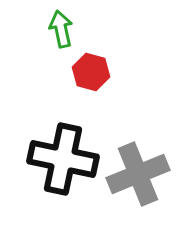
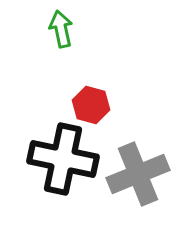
red hexagon: moved 33 px down
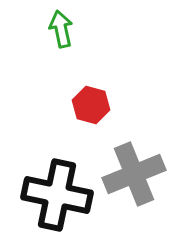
black cross: moved 6 px left, 36 px down
gray cross: moved 4 px left
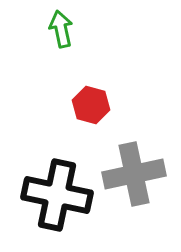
gray cross: rotated 10 degrees clockwise
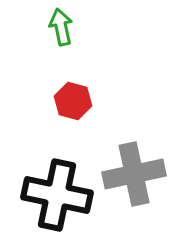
green arrow: moved 2 px up
red hexagon: moved 18 px left, 4 px up
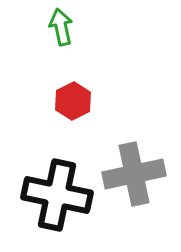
red hexagon: rotated 18 degrees clockwise
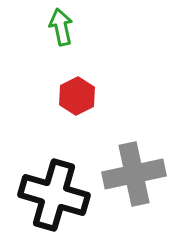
red hexagon: moved 4 px right, 5 px up
black cross: moved 3 px left; rotated 4 degrees clockwise
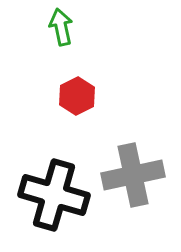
gray cross: moved 1 px left, 1 px down
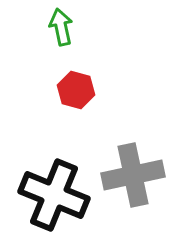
red hexagon: moved 1 px left, 6 px up; rotated 18 degrees counterclockwise
black cross: rotated 6 degrees clockwise
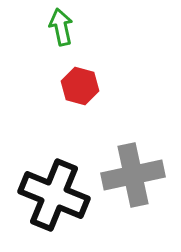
red hexagon: moved 4 px right, 4 px up
